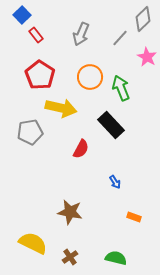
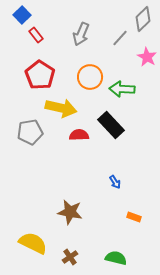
green arrow: moved 1 px right, 1 px down; rotated 65 degrees counterclockwise
red semicircle: moved 2 px left, 14 px up; rotated 120 degrees counterclockwise
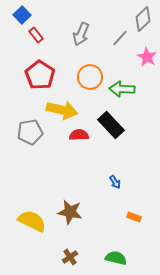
yellow arrow: moved 1 px right, 2 px down
yellow semicircle: moved 1 px left, 22 px up
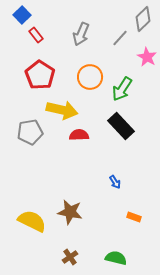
green arrow: rotated 60 degrees counterclockwise
black rectangle: moved 10 px right, 1 px down
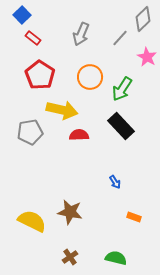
red rectangle: moved 3 px left, 3 px down; rotated 14 degrees counterclockwise
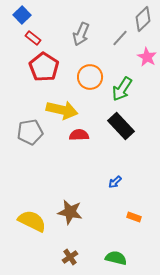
red pentagon: moved 4 px right, 8 px up
blue arrow: rotated 80 degrees clockwise
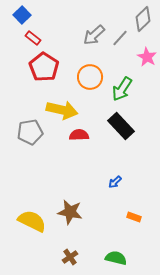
gray arrow: moved 13 px right, 1 px down; rotated 25 degrees clockwise
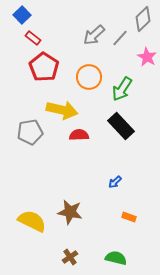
orange circle: moved 1 px left
orange rectangle: moved 5 px left
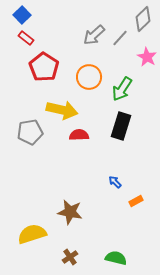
red rectangle: moved 7 px left
black rectangle: rotated 60 degrees clockwise
blue arrow: rotated 88 degrees clockwise
orange rectangle: moved 7 px right, 16 px up; rotated 48 degrees counterclockwise
yellow semicircle: moved 13 px down; rotated 44 degrees counterclockwise
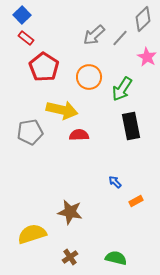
black rectangle: moved 10 px right; rotated 28 degrees counterclockwise
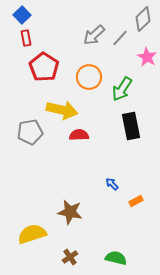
red rectangle: rotated 42 degrees clockwise
blue arrow: moved 3 px left, 2 px down
